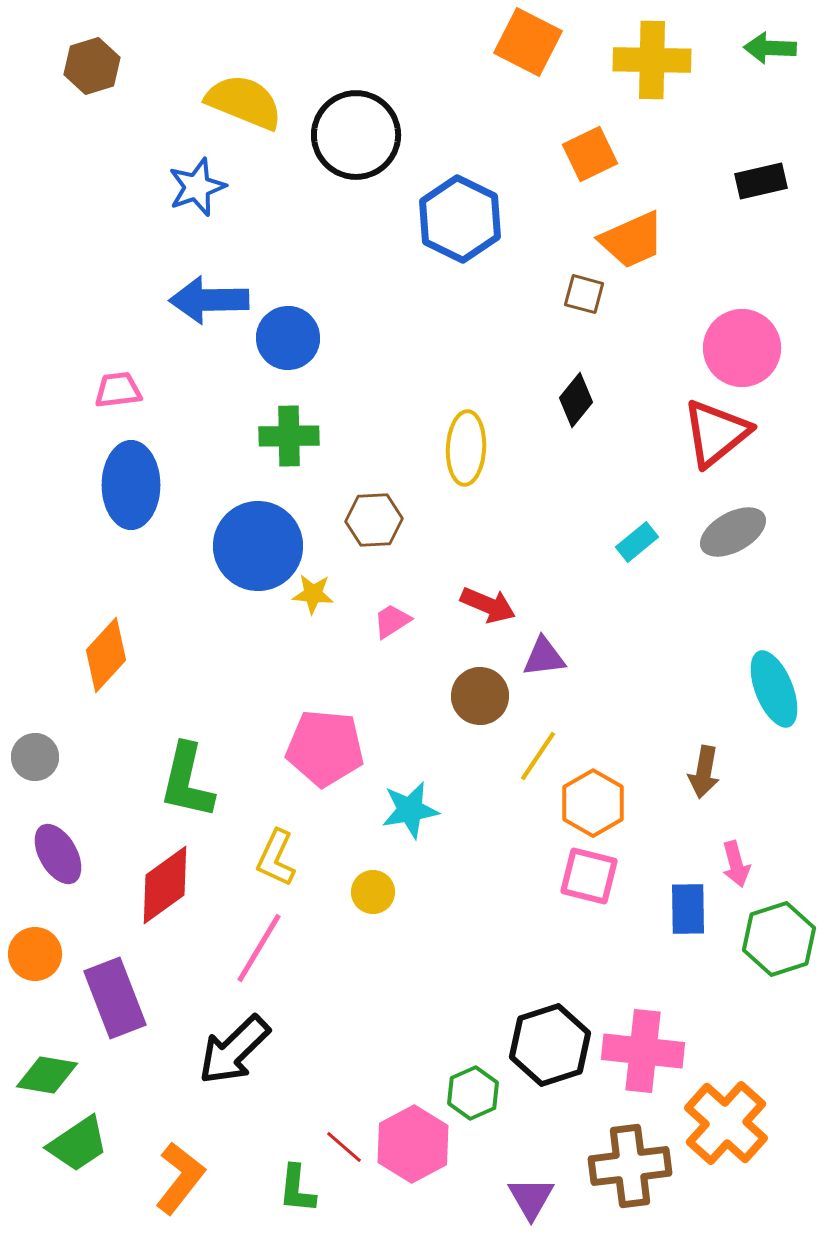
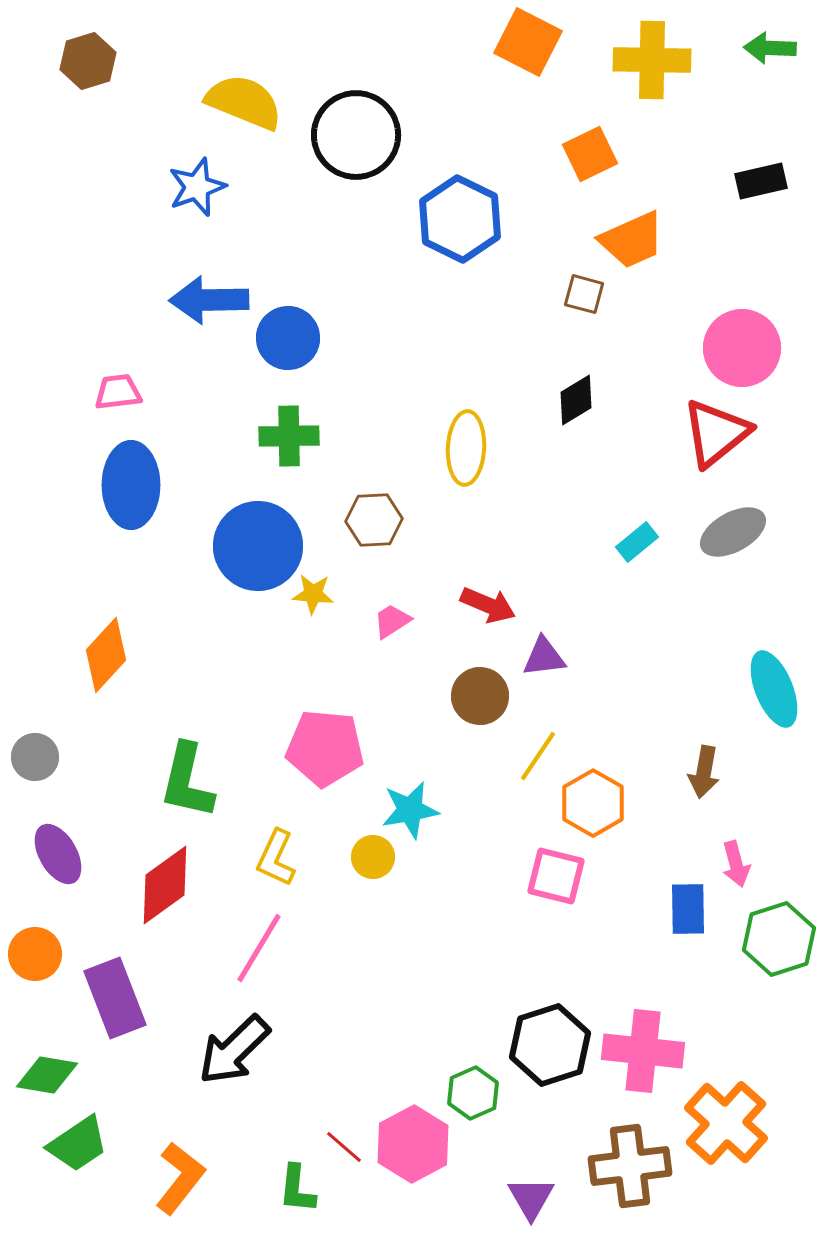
brown hexagon at (92, 66): moved 4 px left, 5 px up
pink trapezoid at (118, 390): moved 2 px down
black diamond at (576, 400): rotated 20 degrees clockwise
pink square at (589, 876): moved 33 px left
yellow circle at (373, 892): moved 35 px up
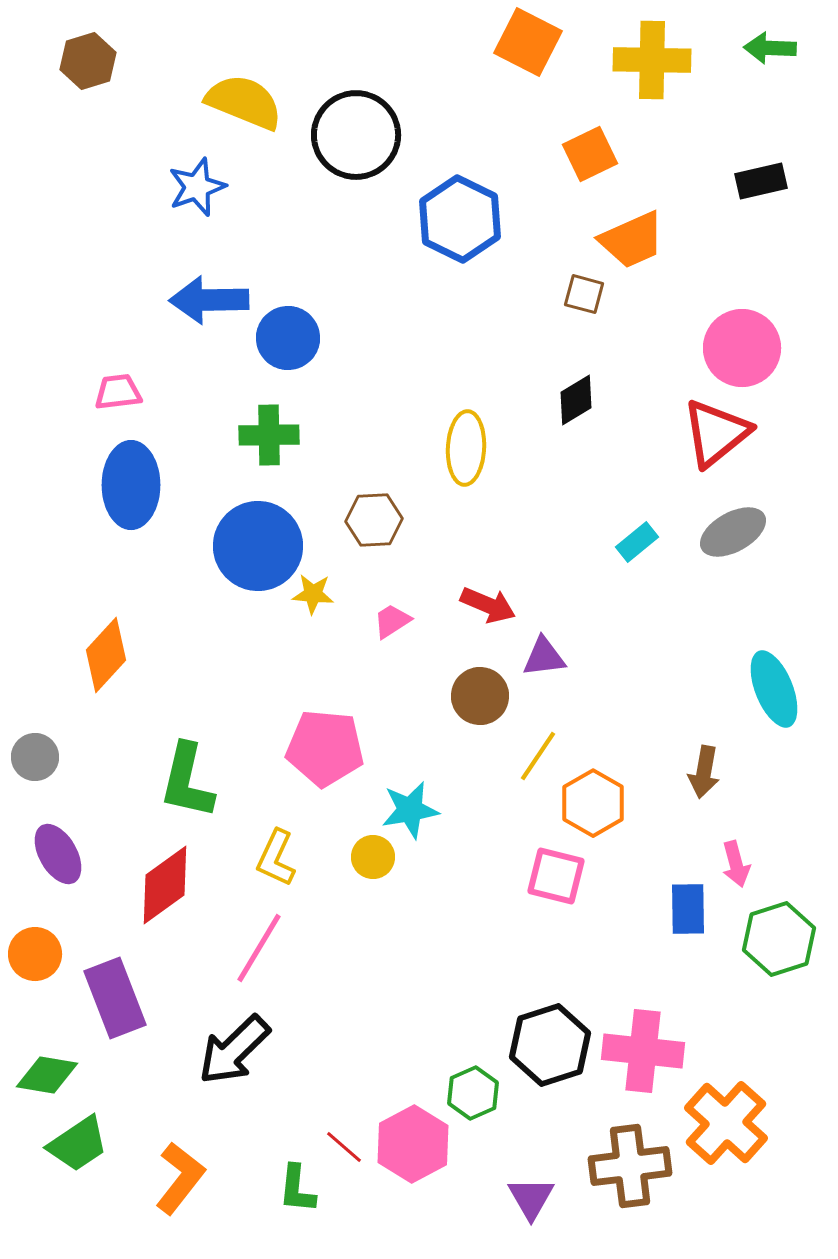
green cross at (289, 436): moved 20 px left, 1 px up
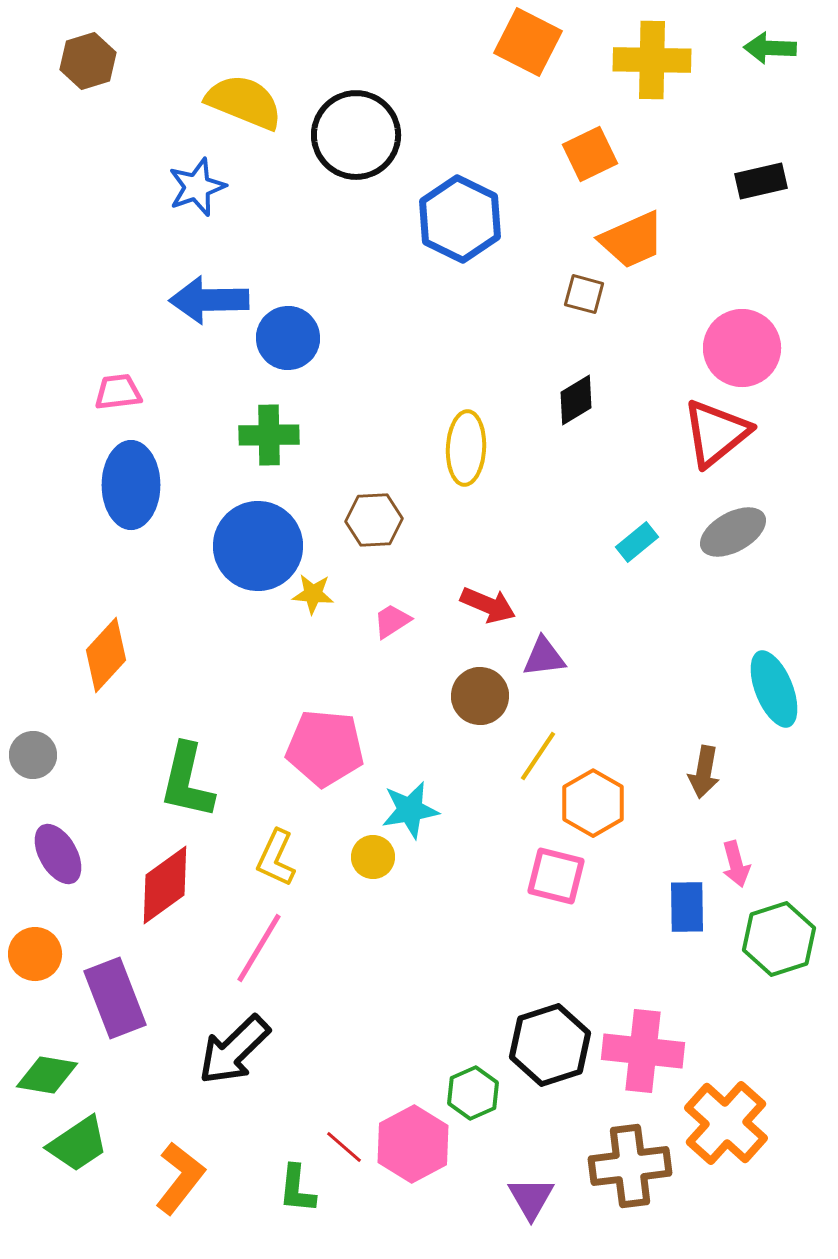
gray circle at (35, 757): moved 2 px left, 2 px up
blue rectangle at (688, 909): moved 1 px left, 2 px up
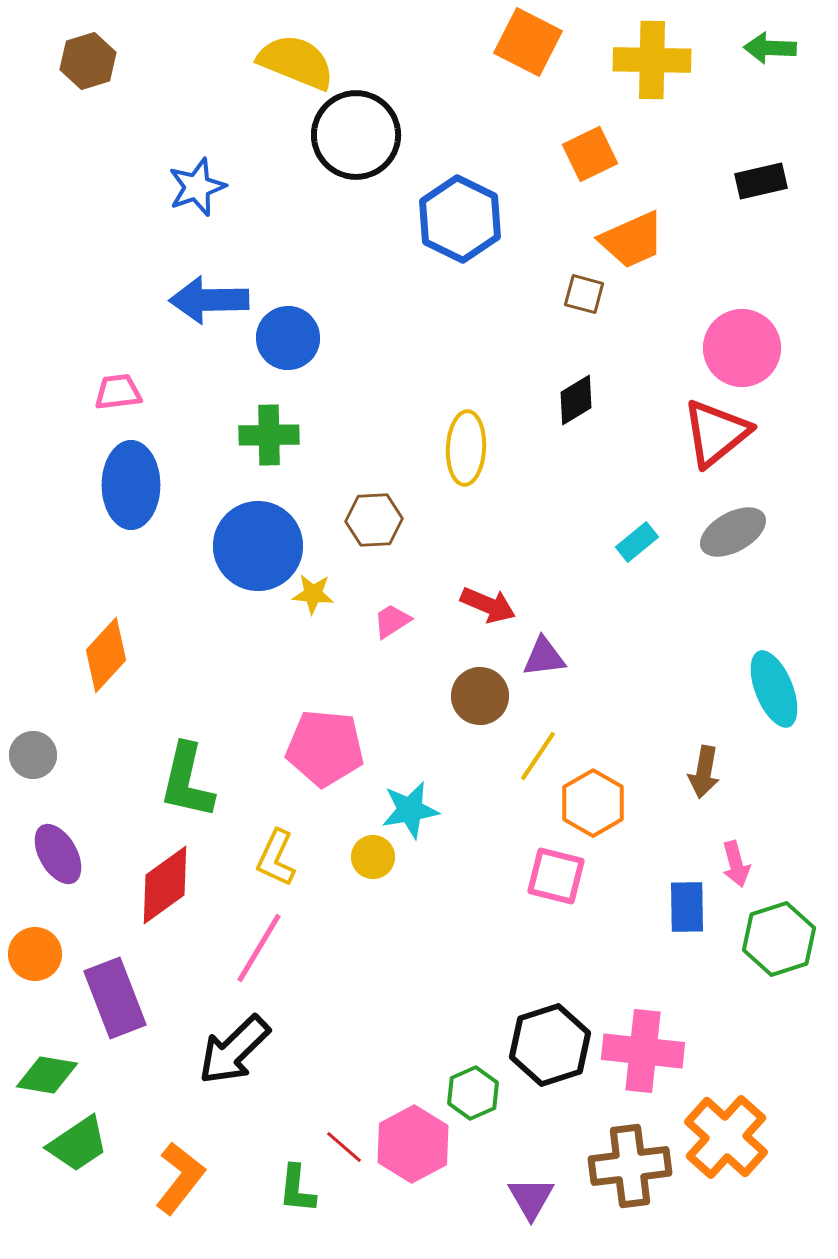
yellow semicircle at (244, 102): moved 52 px right, 40 px up
orange cross at (726, 1123): moved 14 px down
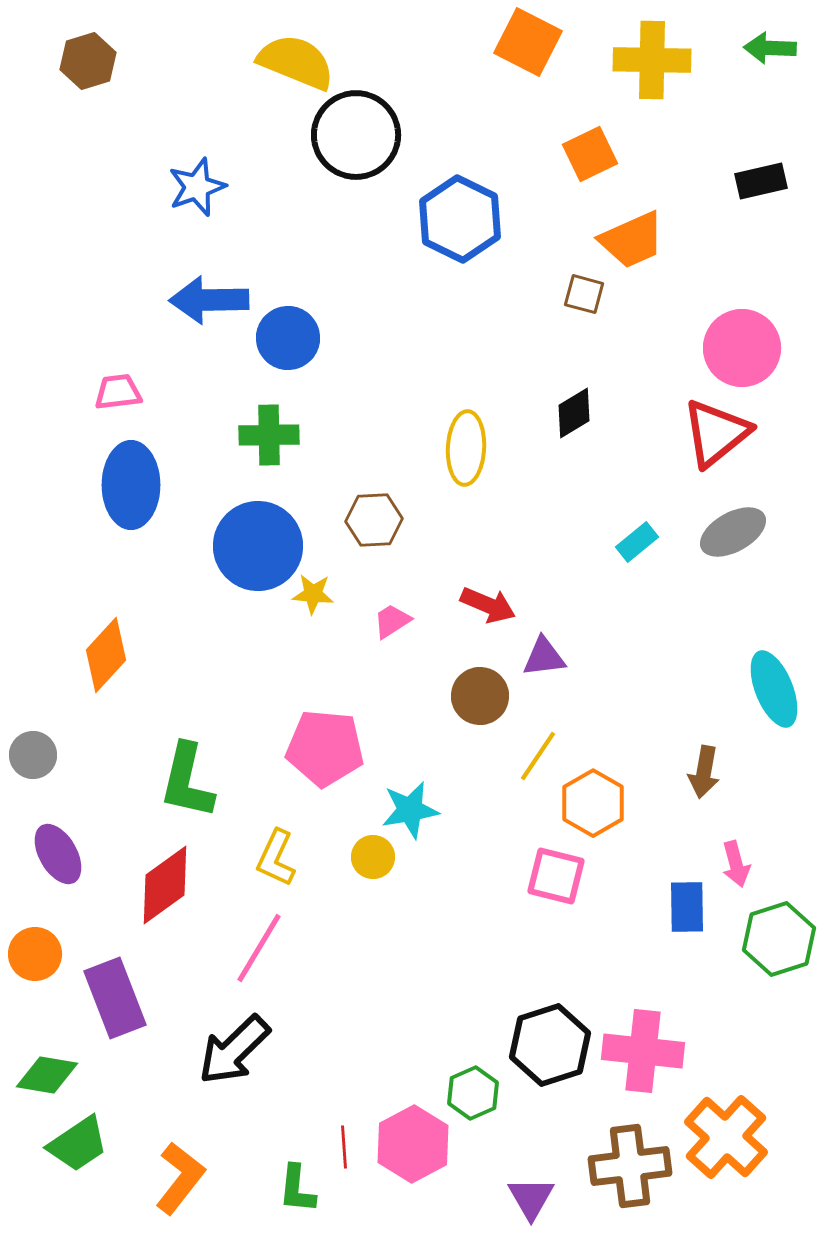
black diamond at (576, 400): moved 2 px left, 13 px down
red line at (344, 1147): rotated 45 degrees clockwise
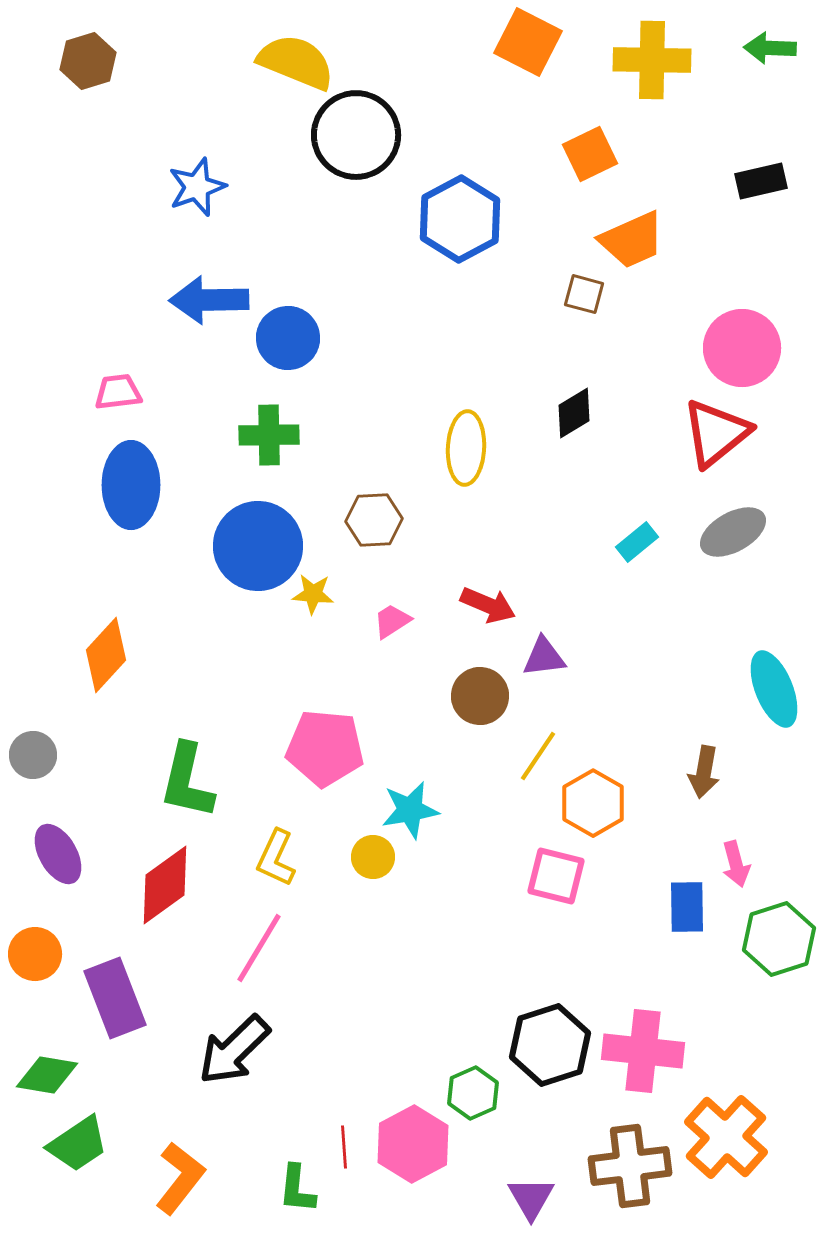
blue hexagon at (460, 219): rotated 6 degrees clockwise
